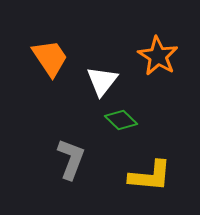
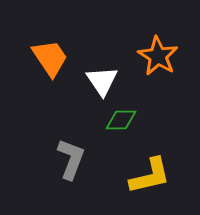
white triangle: rotated 12 degrees counterclockwise
green diamond: rotated 44 degrees counterclockwise
yellow L-shape: rotated 18 degrees counterclockwise
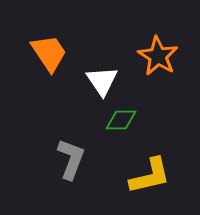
orange trapezoid: moved 1 px left, 5 px up
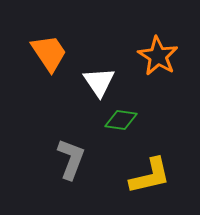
white triangle: moved 3 px left, 1 px down
green diamond: rotated 8 degrees clockwise
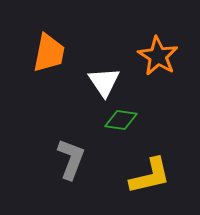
orange trapezoid: rotated 45 degrees clockwise
white triangle: moved 5 px right
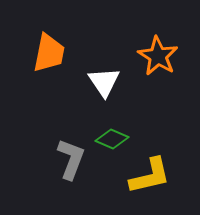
green diamond: moved 9 px left, 19 px down; rotated 16 degrees clockwise
